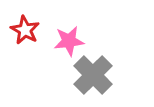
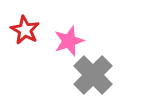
pink star: rotated 12 degrees counterclockwise
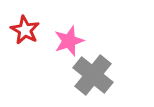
gray cross: rotated 6 degrees counterclockwise
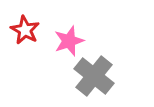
gray cross: moved 1 px right, 1 px down
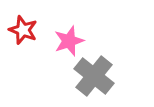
red star: moved 2 px left; rotated 8 degrees counterclockwise
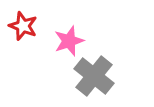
red star: moved 4 px up
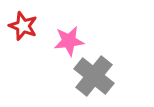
pink star: rotated 12 degrees clockwise
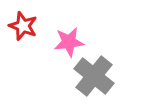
pink star: moved 1 px down
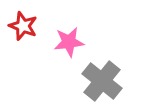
gray cross: moved 8 px right, 5 px down
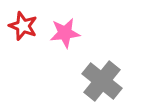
pink star: moved 4 px left, 9 px up
